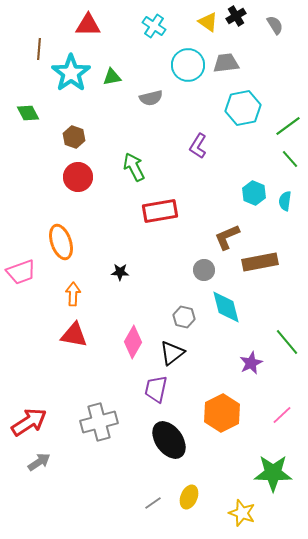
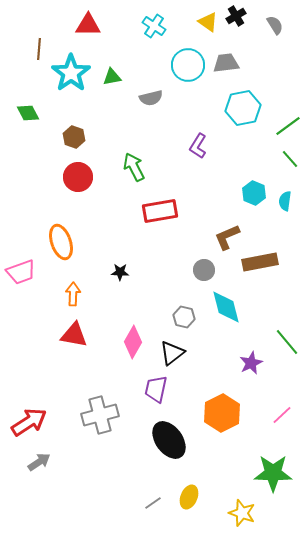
gray cross at (99, 422): moved 1 px right, 7 px up
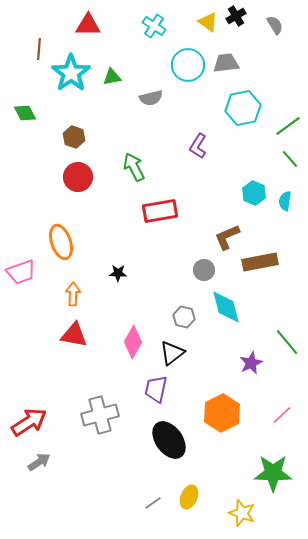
green diamond at (28, 113): moved 3 px left
black star at (120, 272): moved 2 px left, 1 px down
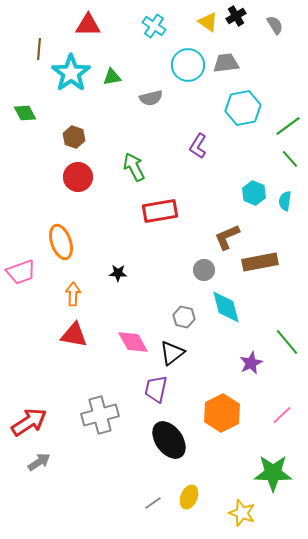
pink diamond at (133, 342): rotated 60 degrees counterclockwise
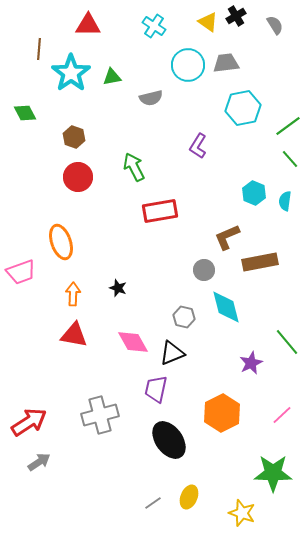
black star at (118, 273): moved 15 px down; rotated 18 degrees clockwise
black triangle at (172, 353): rotated 16 degrees clockwise
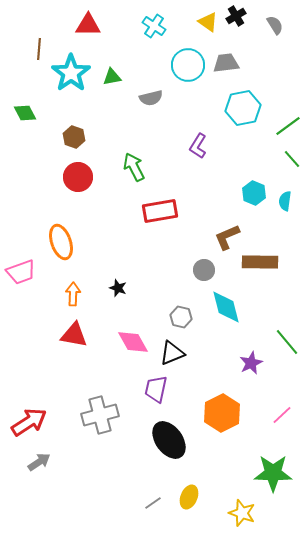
green line at (290, 159): moved 2 px right
brown rectangle at (260, 262): rotated 12 degrees clockwise
gray hexagon at (184, 317): moved 3 px left
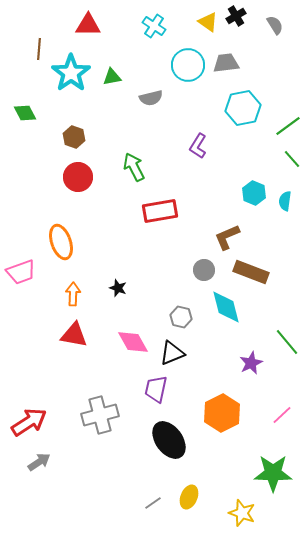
brown rectangle at (260, 262): moved 9 px left, 10 px down; rotated 20 degrees clockwise
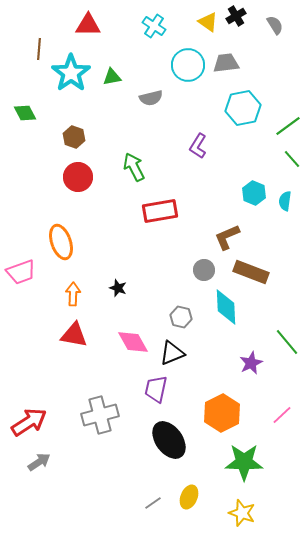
cyan diamond at (226, 307): rotated 12 degrees clockwise
green star at (273, 473): moved 29 px left, 11 px up
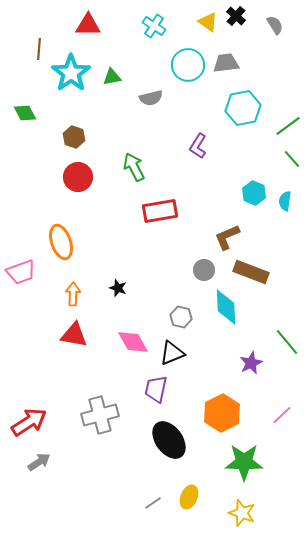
black cross at (236, 16): rotated 18 degrees counterclockwise
